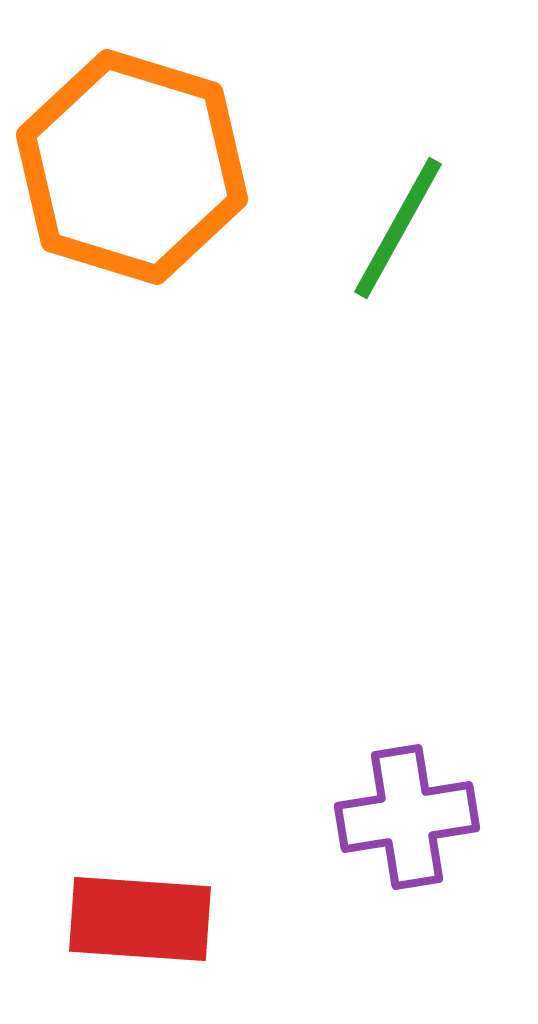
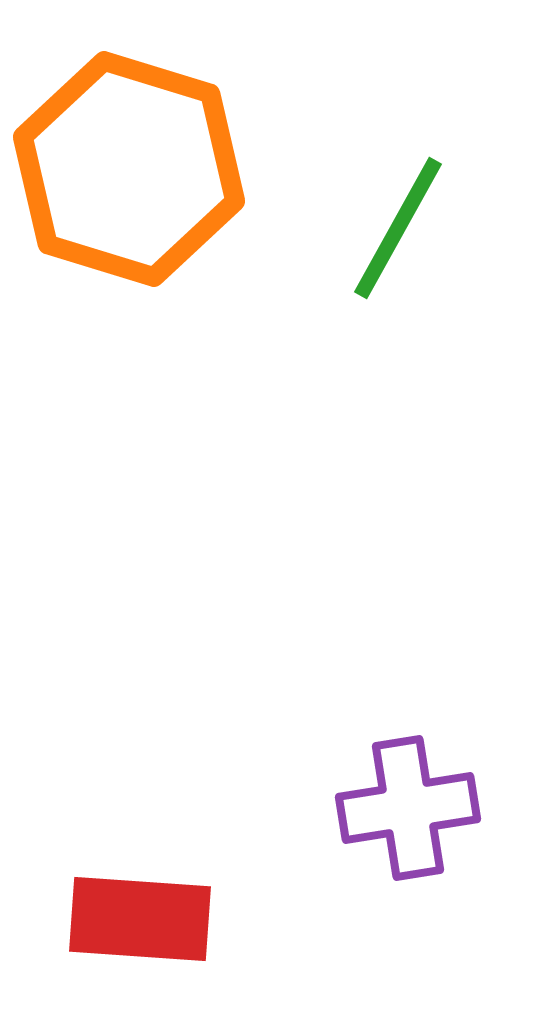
orange hexagon: moved 3 px left, 2 px down
purple cross: moved 1 px right, 9 px up
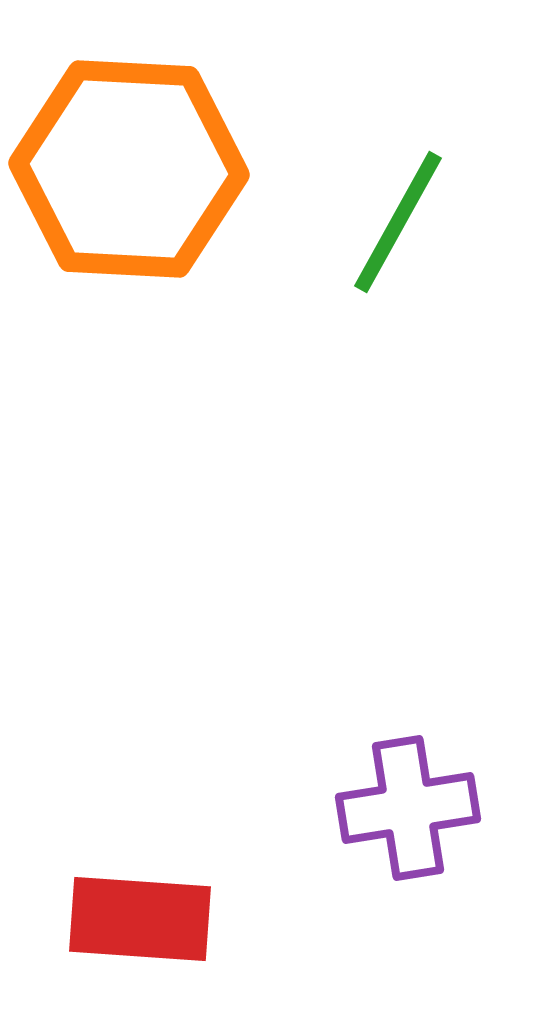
orange hexagon: rotated 14 degrees counterclockwise
green line: moved 6 px up
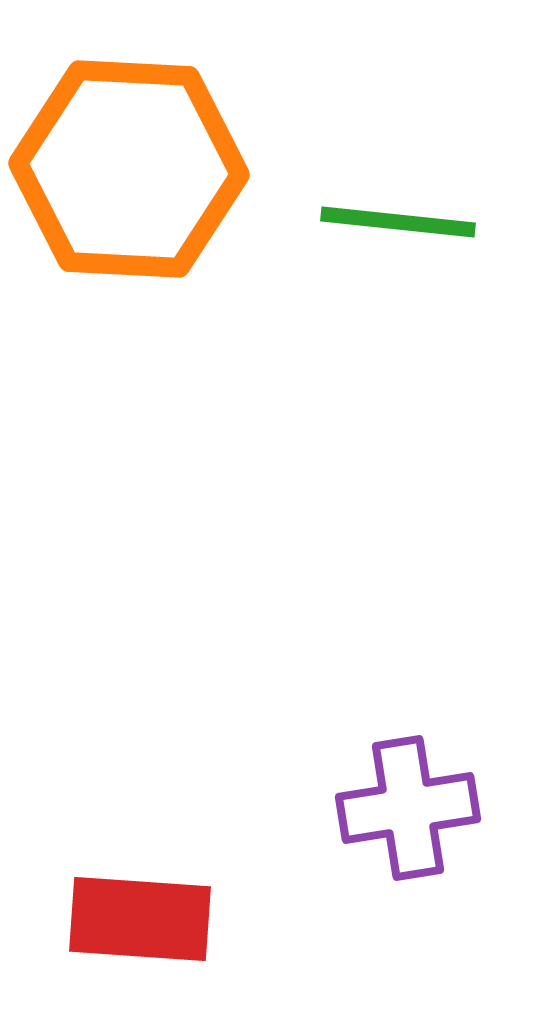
green line: rotated 67 degrees clockwise
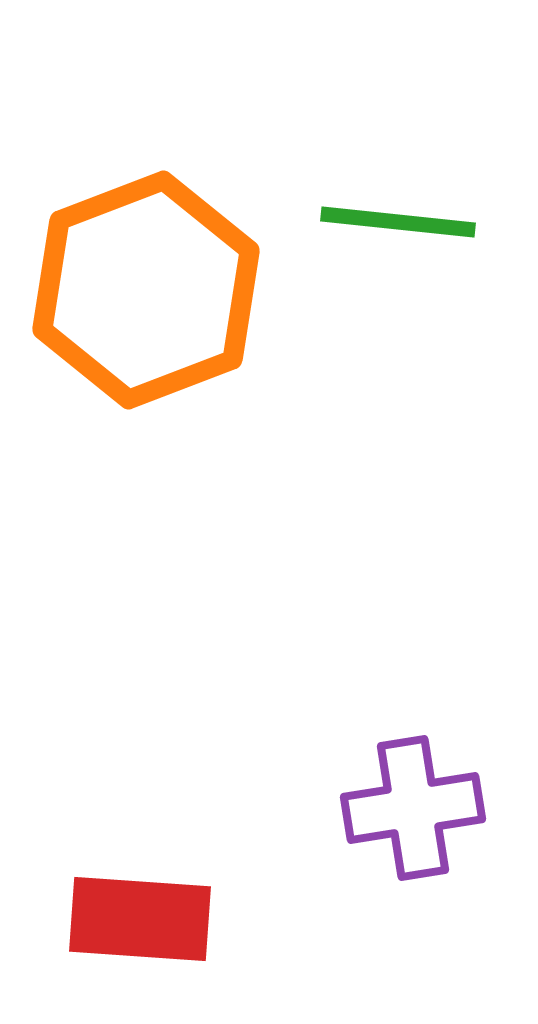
orange hexagon: moved 17 px right, 121 px down; rotated 24 degrees counterclockwise
purple cross: moved 5 px right
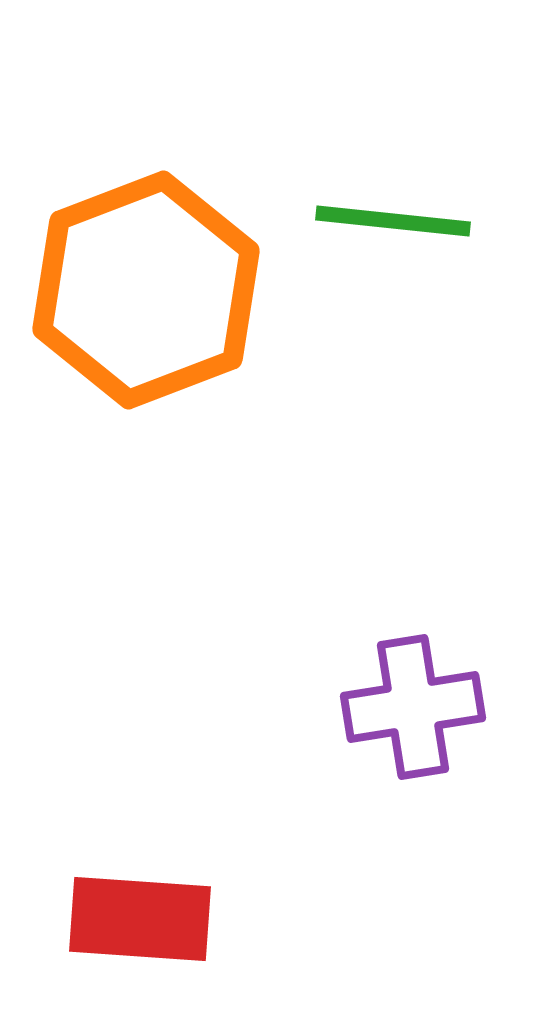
green line: moved 5 px left, 1 px up
purple cross: moved 101 px up
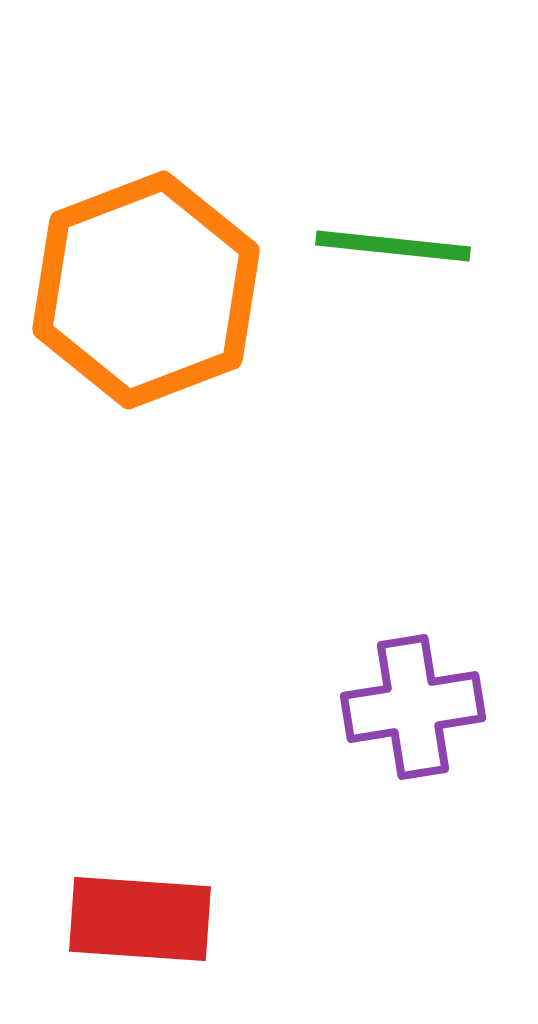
green line: moved 25 px down
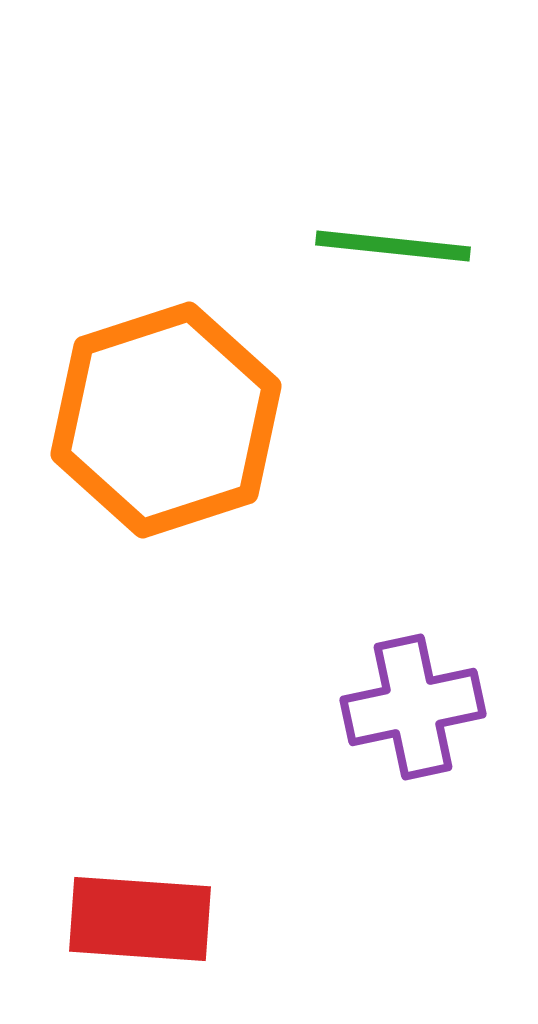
orange hexagon: moved 20 px right, 130 px down; rotated 3 degrees clockwise
purple cross: rotated 3 degrees counterclockwise
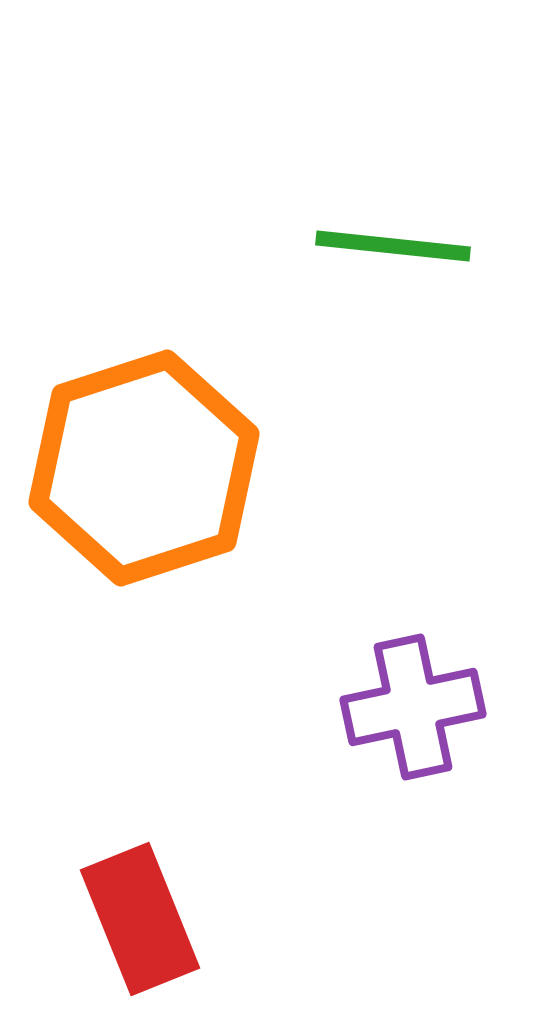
orange hexagon: moved 22 px left, 48 px down
red rectangle: rotated 64 degrees clockwise
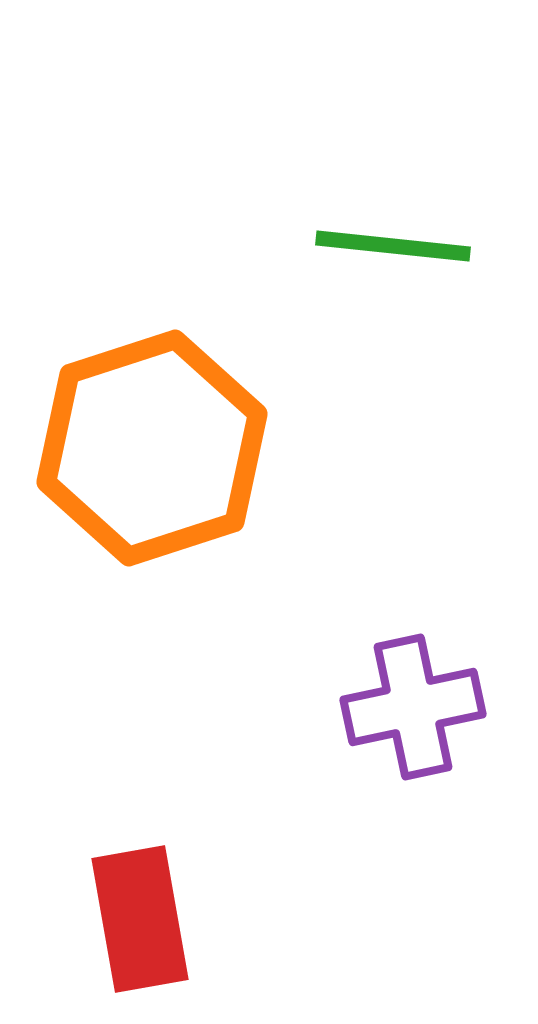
orange hexagon: moved 8 px right, 20 px up
red rectangle: rotated 12 degrees clockwise
